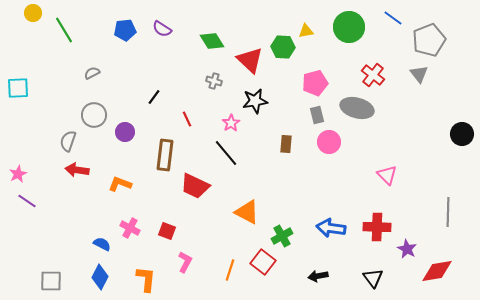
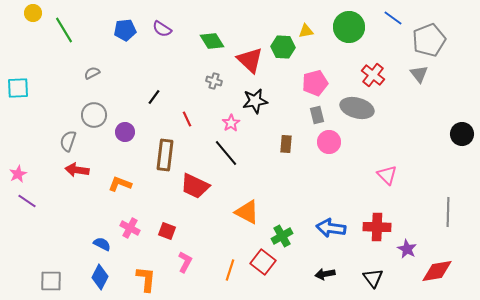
black arrow at (318, 276): moved 7 px right, 2 px up
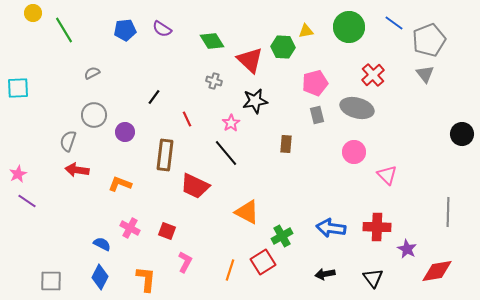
blue line at (393, 18): moved 1 px right, 5 px down
gray triangle at (419, 74): moved 6 px right
red cross at (373, 75): rotated 10 degrees clockwise
pink circle at (329, 142): moved 25 px right, 10 px down
red square at (263, 262): rotated 20 degrees clockwise
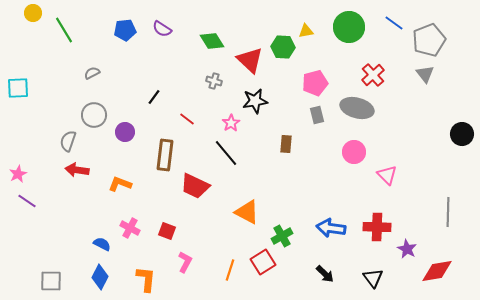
red line at (187, 119): rotated 28 degrees counterclockwise
black arrow at (325, 274): rotated 126 degrees counterclockwise
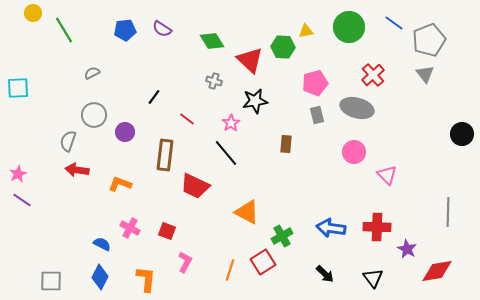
purple line at (27, 201): moved 5 px left, 1 px up
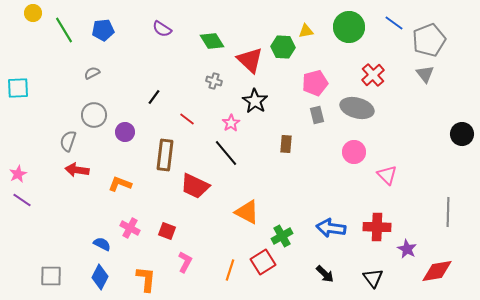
blue pentagon at (125, 30): moved 22 px left
black star at (255, 101): rotated 30 degrees counterclockwise
gray square at (51, 281): moved 5 px up
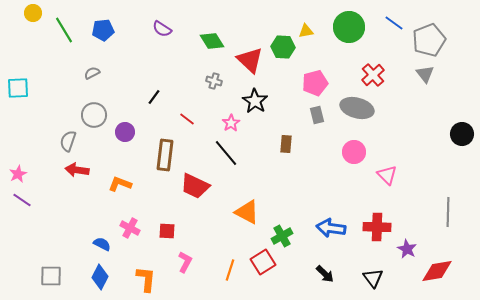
red square at (167, 231): rotated 18 degrees counterclockwise
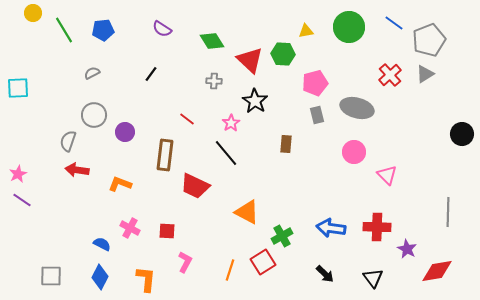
green hexagon at (283, 47): moved 7 px down
gray triangle at (425, 74): rotated 36 degrees clockwise
red cross at (373, 75): moved 17 px right
gray cross at (214, 81): rotated 14 degrees counterclockwise
black line at (154, 97): moved 3 px left, 23 px up
